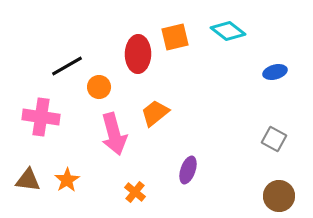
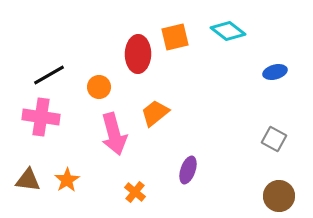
black line: moved 18 px left, 9 px down
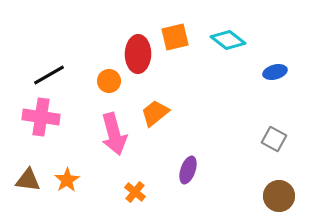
cyan diamond: moved 9 px down
orange circle: moved 10 px right, 6 px up
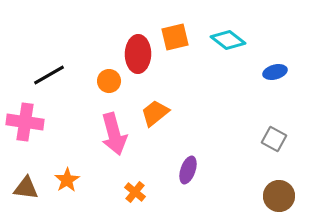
pink cross: moved 16 px left, 5 px down
brown triangle: moved 2 px left, 8 px down
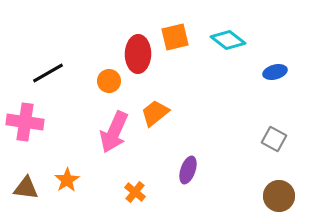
black line: moved 1 px left, 2 px up
pink arrow: moved 2 px up; rotated 39 degrees clockwise
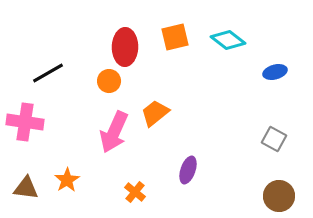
red ellipse: moved 13 px left, 7 px up
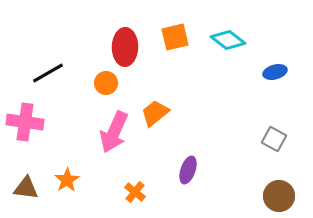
orange circle: moved 3 px left, 2 px down
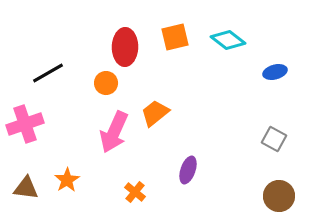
pink cross: moved 2 px down; rotated 27 degrees counterclockwise
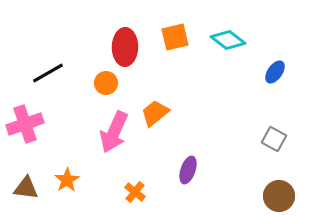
blue ellipse: rotated 40 degrees counterclockwise
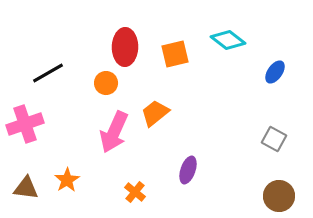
orange square: moved 17 px down
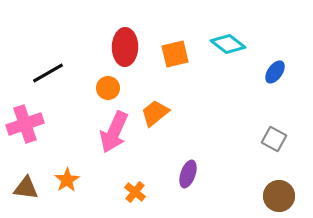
cyan diamond: moved 4 px down
orange circle: moved 2 px right, 5 px down
purple ellipse: moved 4 px down
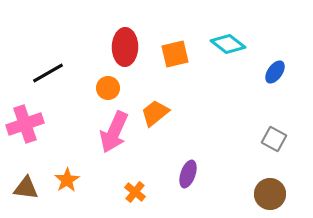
brown circle: moved 9 px left, 2 px up
